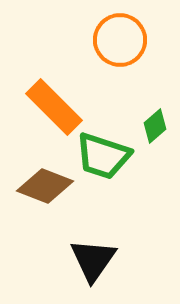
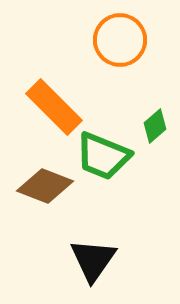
green trapezoid: rotated 4 degrees clockwise
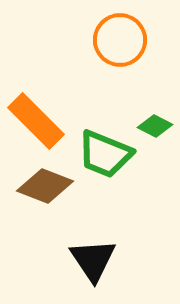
orange rectangle: moved 18 px left, 14 px down
green diamond: rotated 68 degrees clockwise
green trapezoid: moved 2 px right, 2 px up
black triangle: rotated 9 degrees counterclockwise
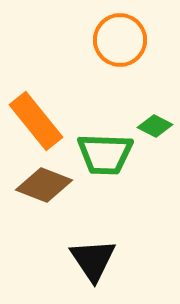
orange rectangle: rotated 6 degrees clockwise
green trapezoid: rotated 20 degrees counterclockwise
brown diamond: moved 1 px left, 1 px up
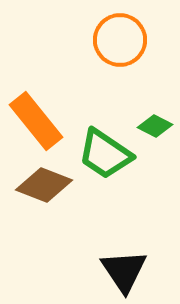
green trapezoid: rotated 32 degrees clockwise
black triangle: moved 31 px right, 11 px down
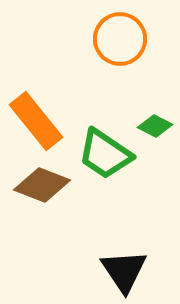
orange circle: moved 1 px up
brown diamond: moved 2 px left
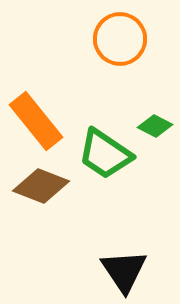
brown diamond: moved 1 px left, 1 px down
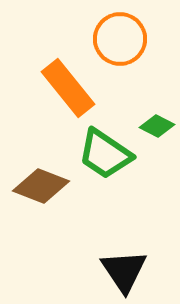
orange rectangle: moved 32 px right, 33 px up
green diamond: moved 2 px right
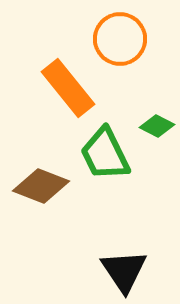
green trapezoid: rotated 30 degrees clockwise
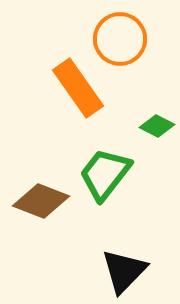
orange rectangle: moved 10 px right; rotated 4 degrees clockwise
green trapezoid: moved 20 px down; rotated 64 degrees clockwise
brown diamond: moved 15 px down
black triangle: rotated 18 degrees clockwise
